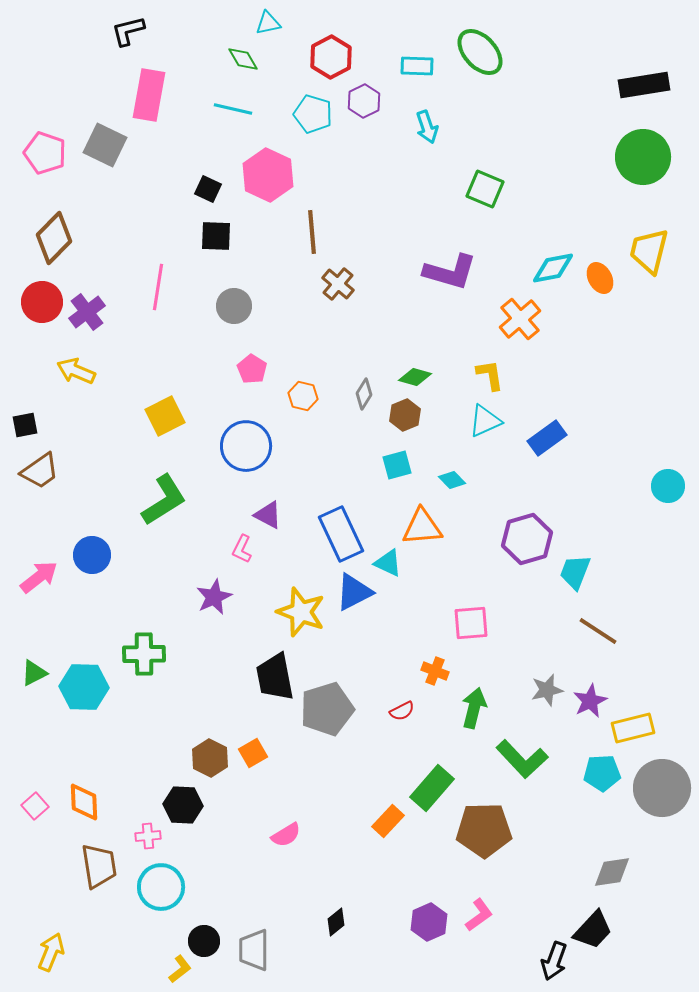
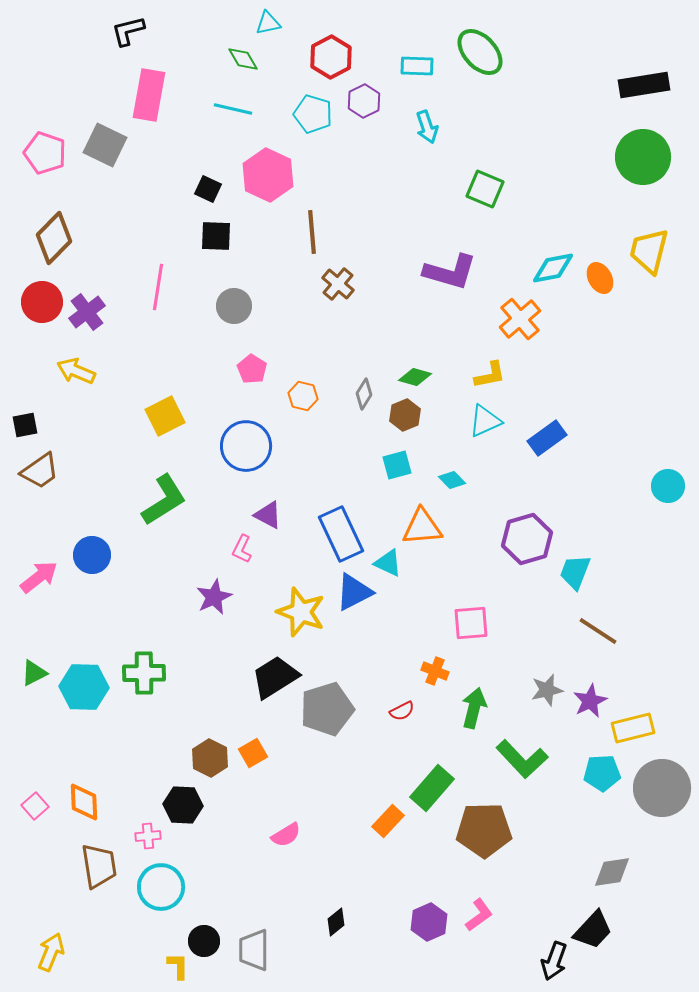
yellow L-shape at (490, 375): rotated 88 degrees clockwise
green cross at (144, 654): moved 19 px down
black trapezoid at (275, 677): rotated 69 degrees clockwise
yellow L-shape at (180, 969): moved 2 px left, 3 px up; rotated 52 degrees counterclockwise
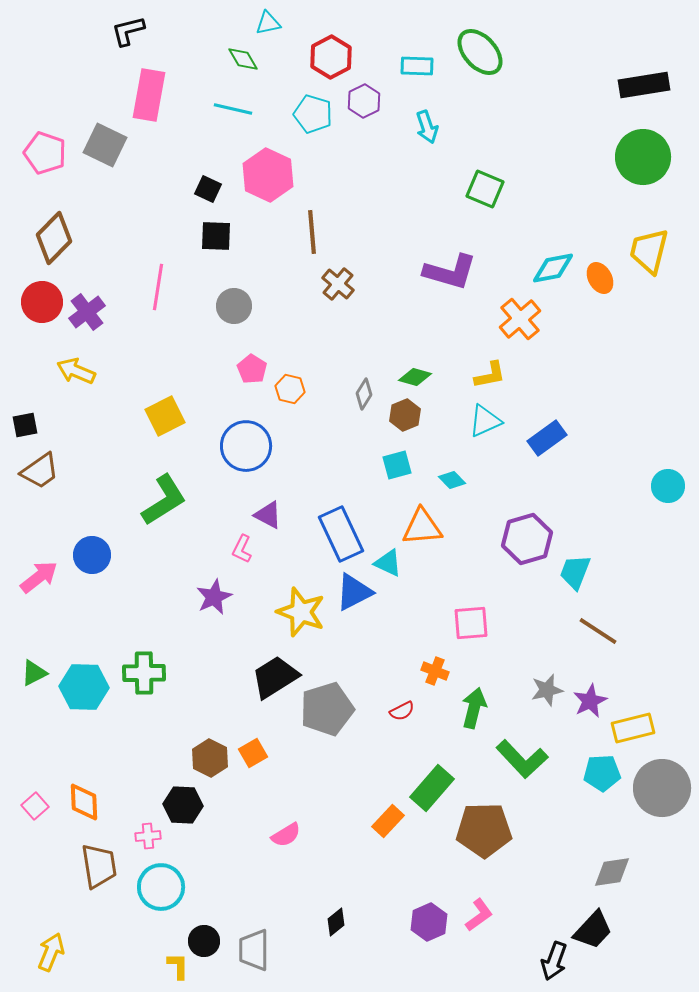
orange hexagon at (303, 396): moved 13 px left, 7 px up
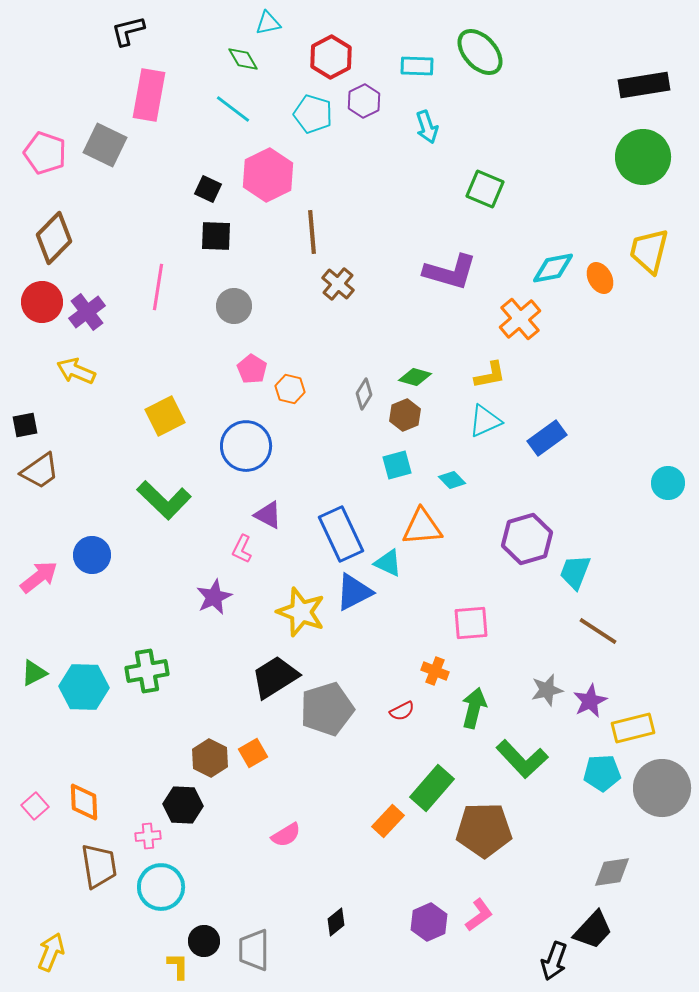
cyan line at (233, 109): rotated 24 degrees clockwise
pink hexagon at (268, 175): rotated 9 degrees clockwise
cyan circle at (668, 486): moved 3 px up
green L-shape at (164, 500): rotated 76 degrees clockwise
green cross at (144, 673): moved 3 px right, 2 px up; rotated 9 degrees counterclockwise
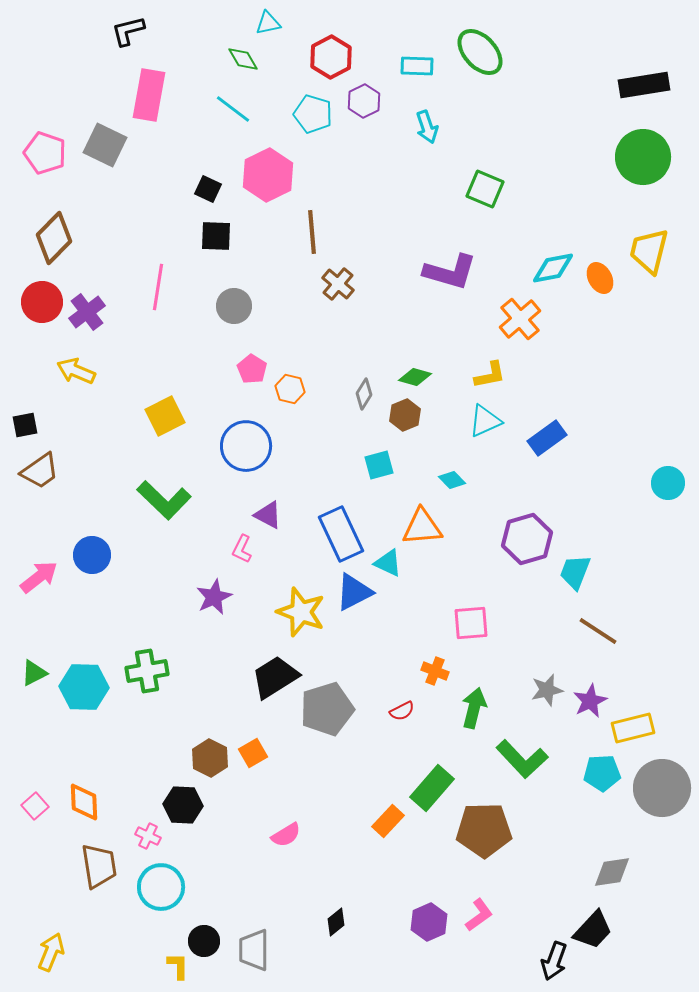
cyan square at (397, 465): moved 18 px left
pink cross at (148, 836): rotated 30 degrees clockwise
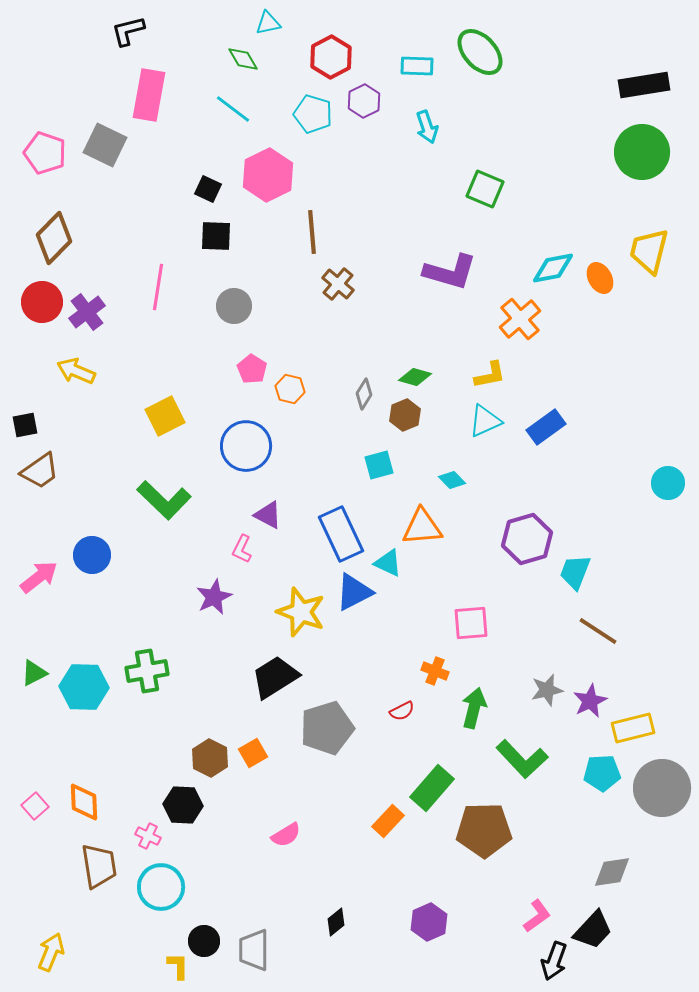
green circle at (643, 157): moved 1 px left, 5 px up
blue rectangle at (547, 438): moved 1 px left, 11 px up
gray pentagon at (327, 709): moved 19 px down
pink L-shape at (479, 915): moved 58 px right, 1 px down
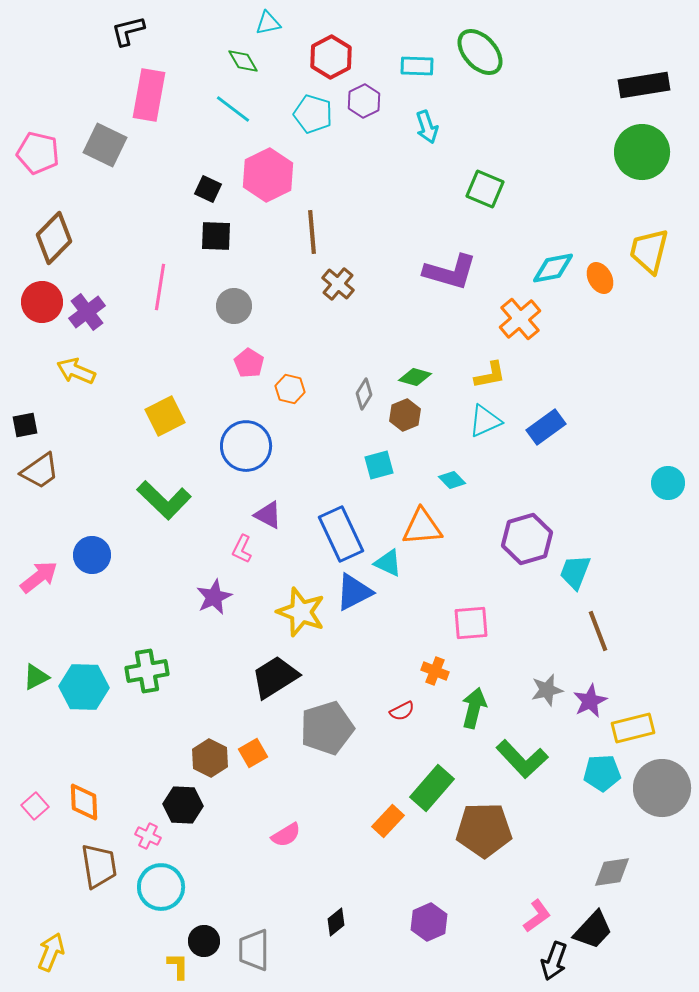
green diamond at (243, 59): moved 2 px down
pink pentagon at (45, 153): moved 7 px left; rotated 6 degrees counterclockwise
pink line at (158, 287): moved 2 px right
pink pentagon at (252, 369): moved 3 px left, 6 px up
brown line at (598, 631): rotated 36 degrees clockwise
green triangle at (34, 673): moved 2 px right, 4 px down
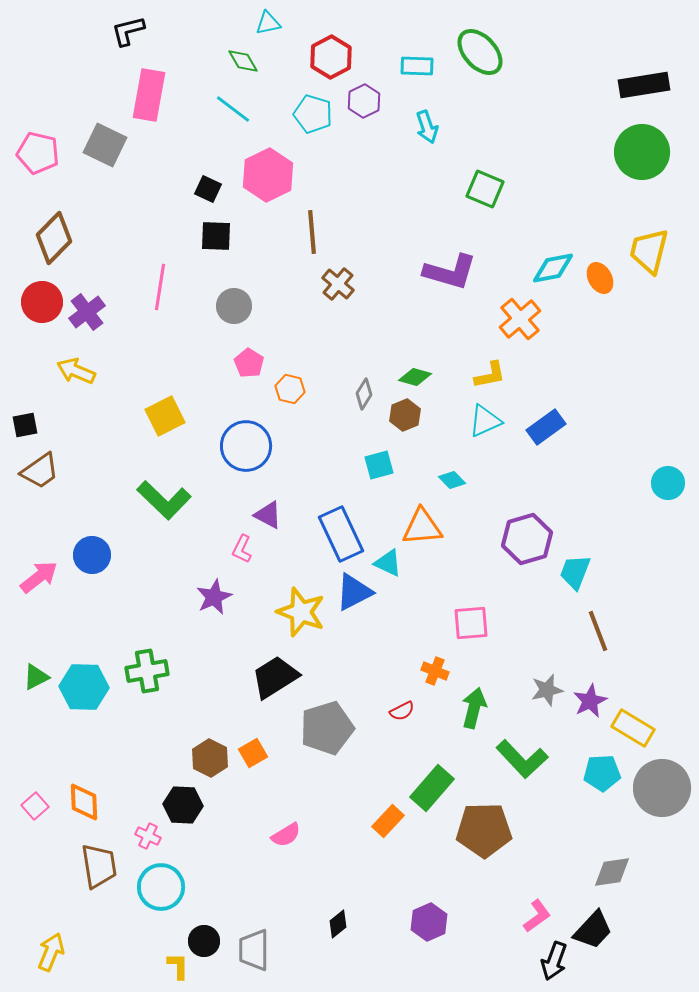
yellow rectangle at (633, 728): rotated 45 degrees clockwise
black diamond at (336, 922): moved 2 px right, 2 px down
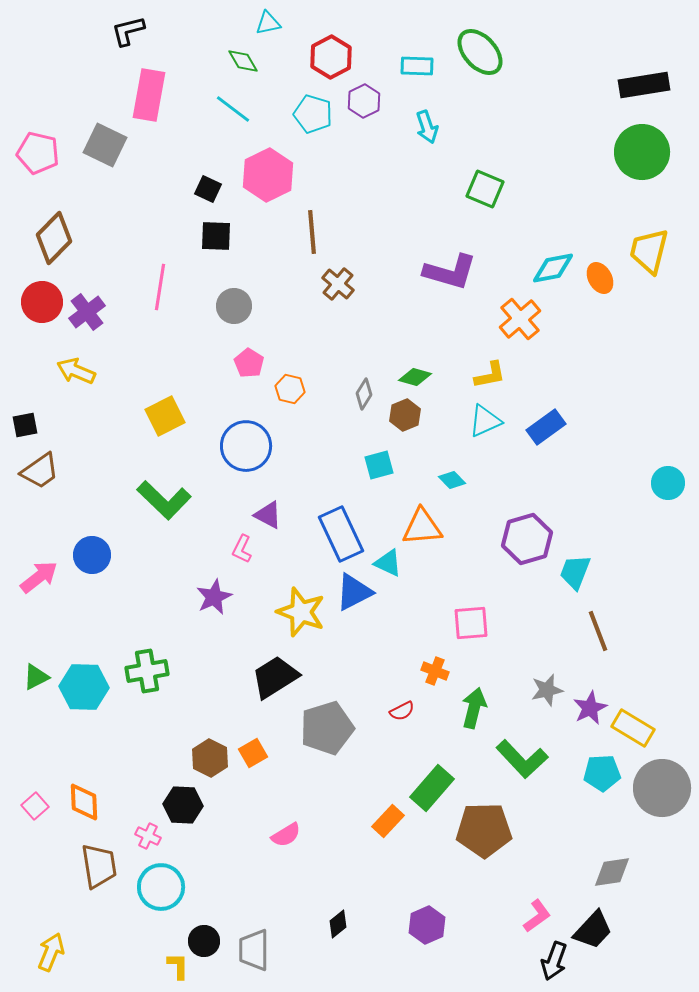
purple star at (590, 701): moved 7 px down
purple hexagon at (429, 922): moved 2 px left, 3 px down
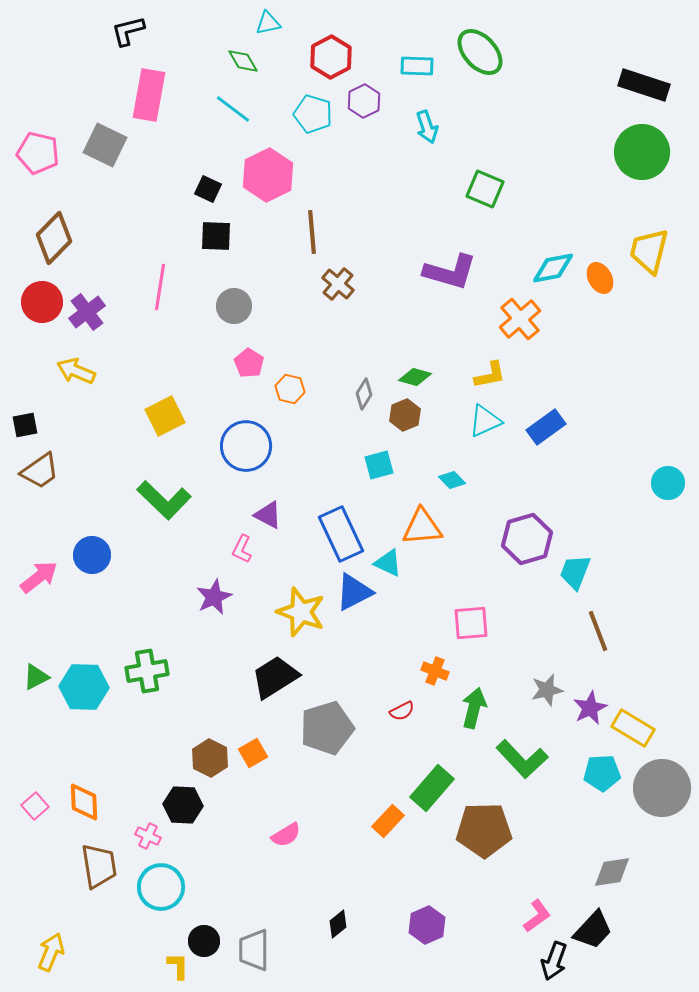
black rectangle at (644, 85): rotated 27 degrees clockwise
